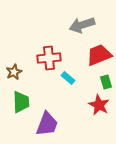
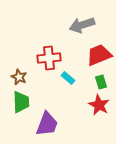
brown star: moved 5 px right, 5 px down; rotated 21 degrees counterclockwise
green rectangle: moved 5 px left
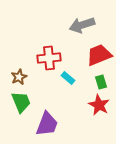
brown star: rotated 21 degrees clockwise
green trapezoid: rotated 20 degrees counterclockwise
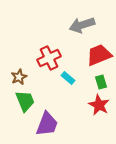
red cross: rotated 20 degrees counterclockwise
green trapezoid: moved 4 px right, 1 px up
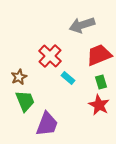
red cross: moved 1 px right, 2 px up; rotated 20 degrees counterclockwise
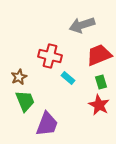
red cross: rotated 30 degrees counterclockwise
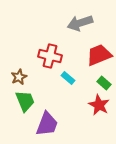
gray arrow: moved 2 px left, 2 px up
green rectangle: moved 3 px right, 1 px down; rotated 32 degrees counterclockwise
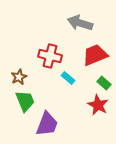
gray arrow: rotated 35 degrees clockwise
red trapezoid: moved 4 px left
red star: moved 1 px left
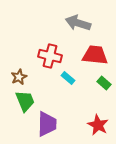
gray arrow: moved 2 px left
red trapezoid: rotated 28 degrees clockwise
red star: moved 20 px down
purple trapezoid: rotated 20 degrees counterclockwise
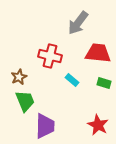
gray arrow: rotated 70 degrees counterclockwise
red trapezoid: moved 3 px right, 2 px up
cyan rectangle: moved 4 px right, 2 px down
green rectangle: rotated 24 degrees counterclockwise
purple trapezoid: moved 2 px left, 2 px down
